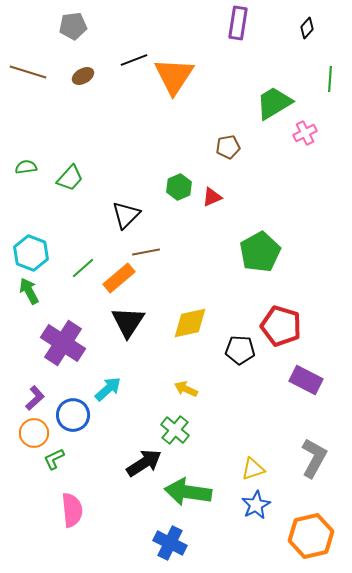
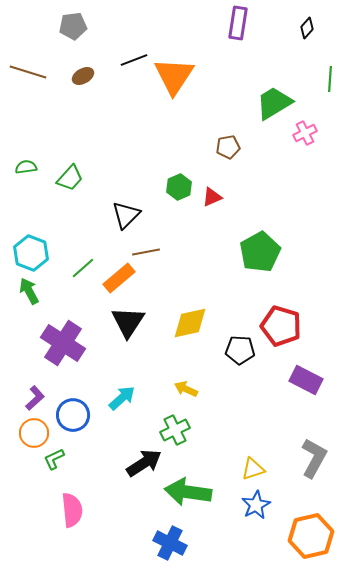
cyan arrow at (108, 389): moved 14 px right, 9 px down
green cross at (175, 430): rotated 24 degrees clockwise
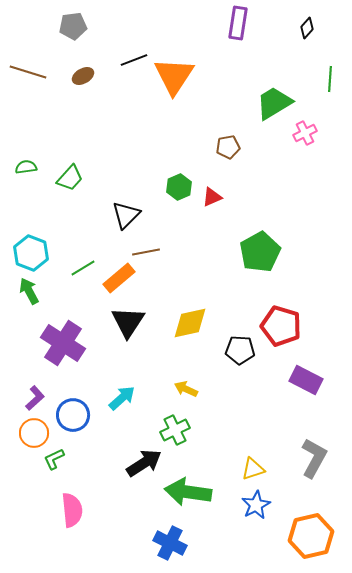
green line at (83, 268): rotated 10 degrees clockwise
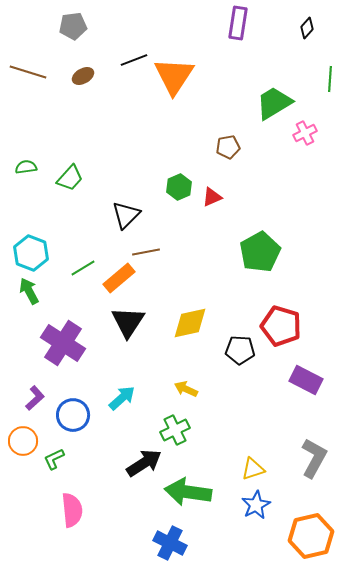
orange circle at (34, 433): moved 11 px left, 8 px down
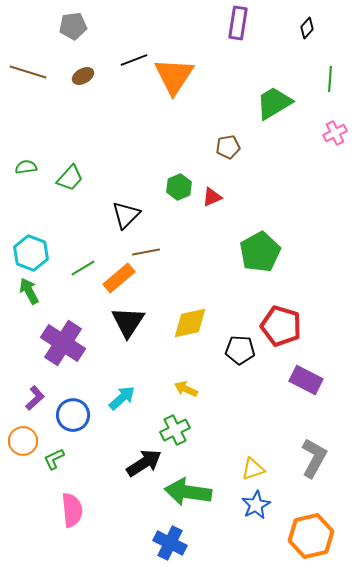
pink cross at (305, 133): moved 30 px right
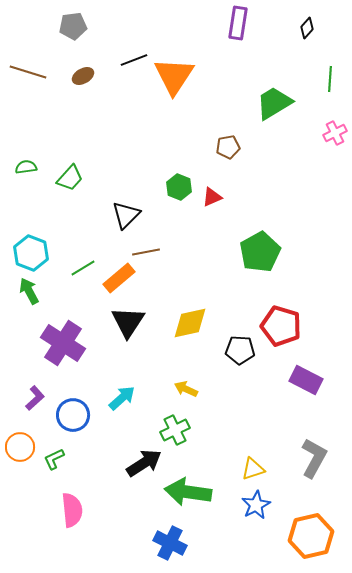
green hexagon at (179, 187): rotated 15 degrees counterclockwise
orange circle at (23, 441): moved 3 px left, 6 px down
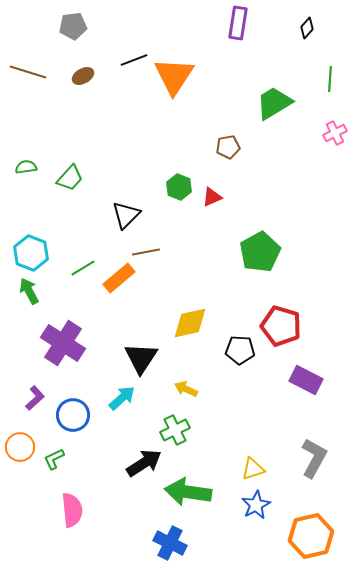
black triangle at (128, 322): moved 13 px right, 36 px down
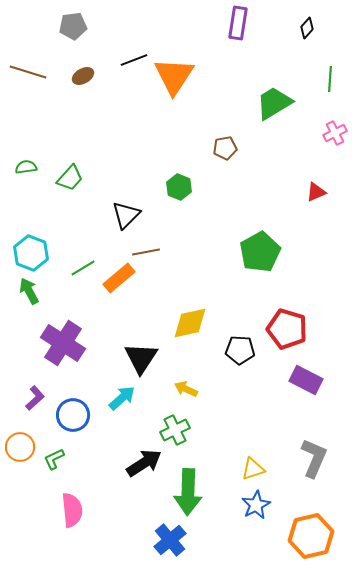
brown pentagon at (228, 147): moved 3 px left, 1 px down
red triangle at (212, 197): moved 104 px right, 5 px up
red pentagon at (281, 326): moved 6 px right, 3 px down
gray L-shape at (314, 458): rotated 6 degrees counterclockwise
green arrow at (188, 492): rotated 96 degrees counterclockwise
blue cross at (170, 543): moved 3 px up; rotated 24 degrees clockwise
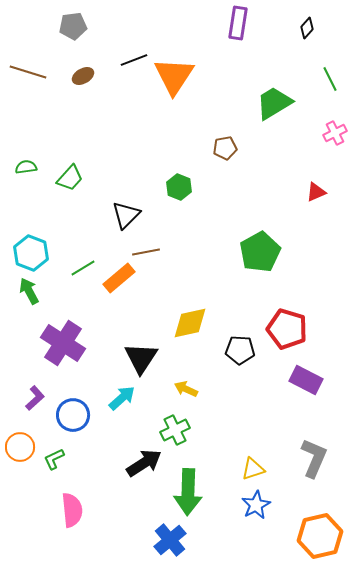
green line at (330, 79): rotated 30 degrees counterclockwise
orange hexagon at (311, 536): moved 9 px right
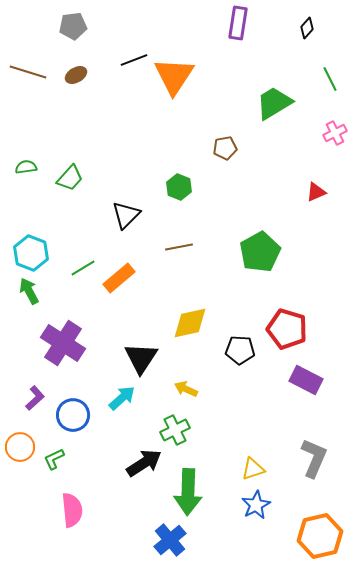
brown ellipse at (83, 76): moved 7 px left, 1 px up
brown line at (146, 252): moved 33 px right, 5 px up
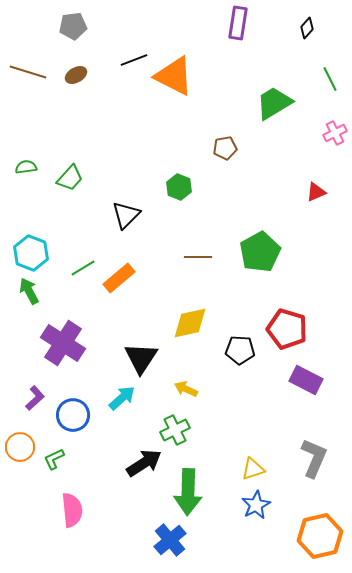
orange triangle at (174, 76): rotated 36 degrees counterclockwise
brown line at (179, 247): moved 19 px right, 10 px down; rotated 12 degrees clockwise
